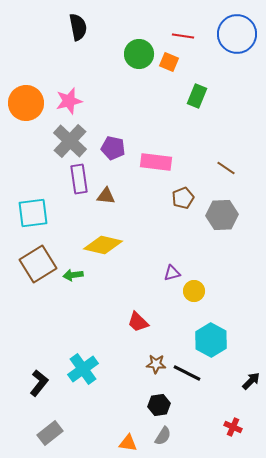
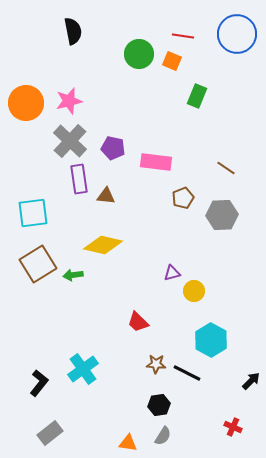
black semicircle: moved 5 px left, 4 px down
orange square: moved 3 px right, 1 px up
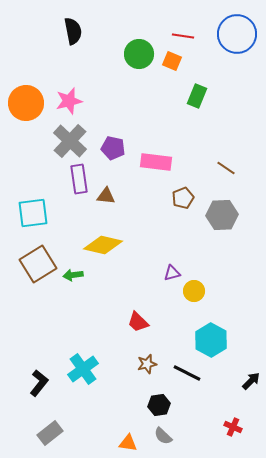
brown star: moved 9 px left; rotated 18 degrees counterclockwise
gray semicircle: rotated 102 degrees clockwise
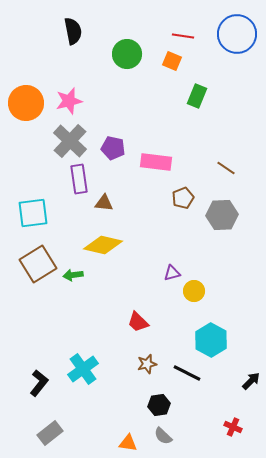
green circle: moved 12 px left
brown triangle: moved 2 px left, 7 px down
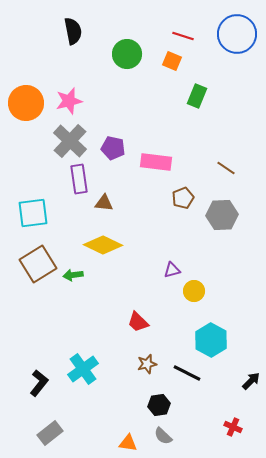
red line: rotated 10 degrees clockwise
yellow diamond: rotated 12 degrees clockwise
purple triangle: moved 3 px up
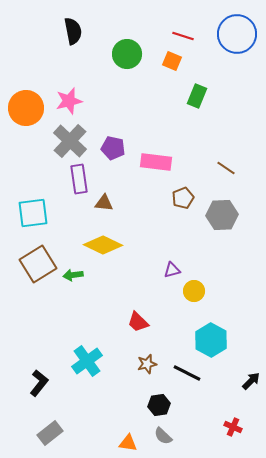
orange circle: moved 5 px down
cyan cross: moved 4 px right, 8 px up
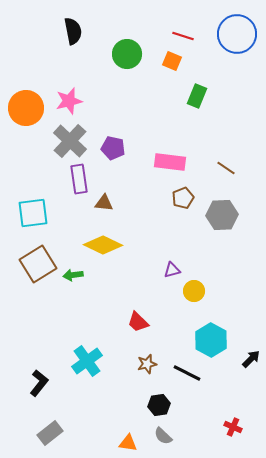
pink rectangle: moved 14 px right
black arrow: moved 22 px up
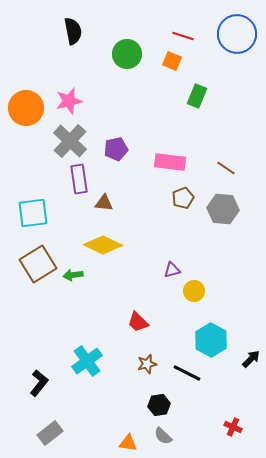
purple pentagon: moved 3 px right, 1 px down; rotated 25 degrees counterclockwise
gray hexagon: moved 1 px right, 6 px up; rotated 8 degrees clockwise
